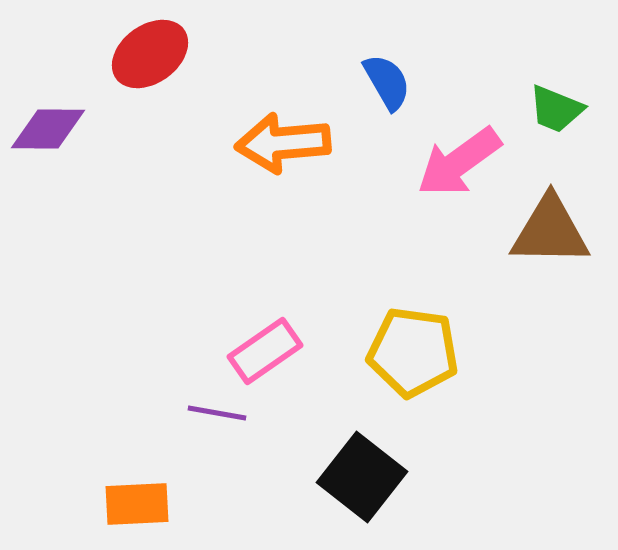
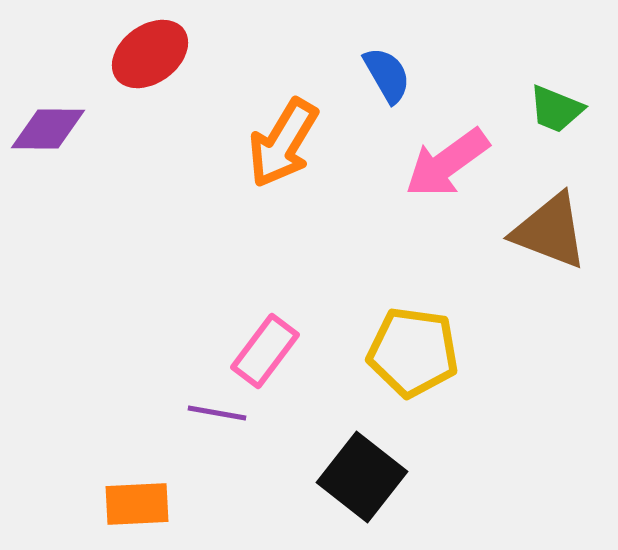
blue semicircle: moved 7 px up
orange arrow: rotated 54 degrees counterclockwise
pink arrow: moved 12 px left, 1 px down
brown triangle: rotated 20 degrees clockwise
pink rectangle: rotated 18 degrees counterclockwise
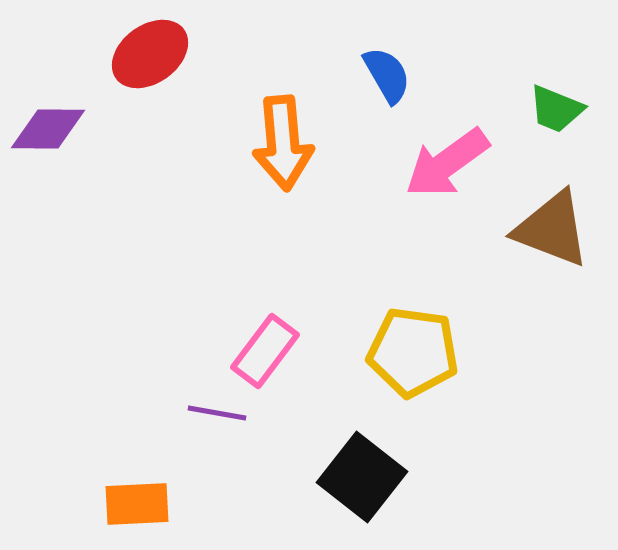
orange arrow: rotated 36 degrees counterclockwise
brown triangle: moved 2 px right, 2 px up
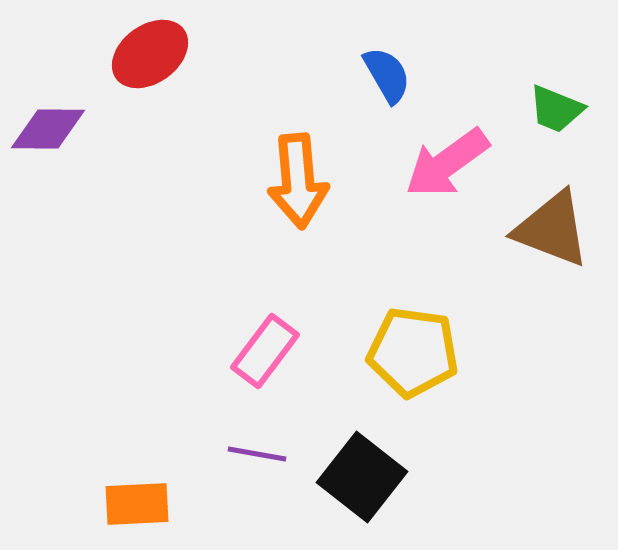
orange arrow: moved 15 px right, 38 px down
purple line: moved 40 px right, 41 px down
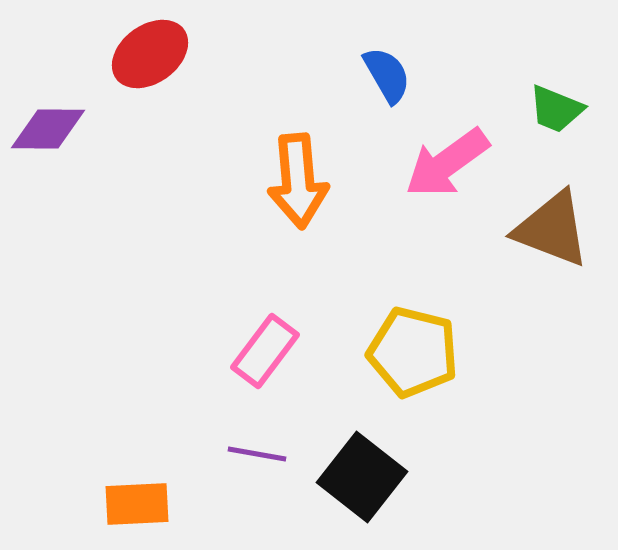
yellow pentagon: rotated 6 degrees clockwise
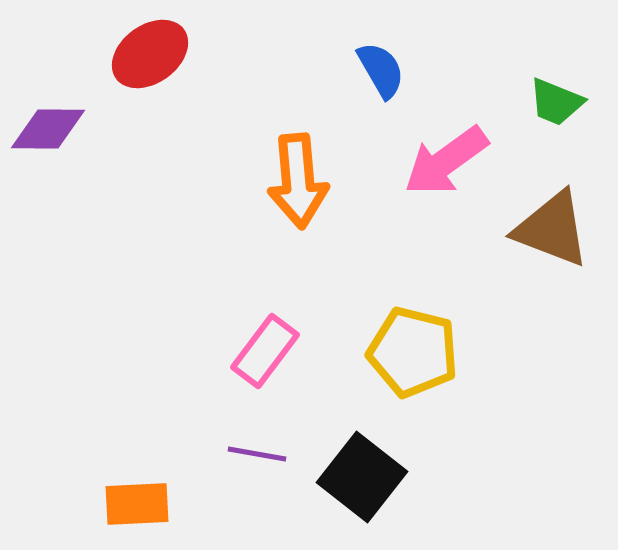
blue semicircle: moved 6 px left, 5 px up
green trapezoid: moved 7 px up
pink arrow: moved 1 px left, 2 px up
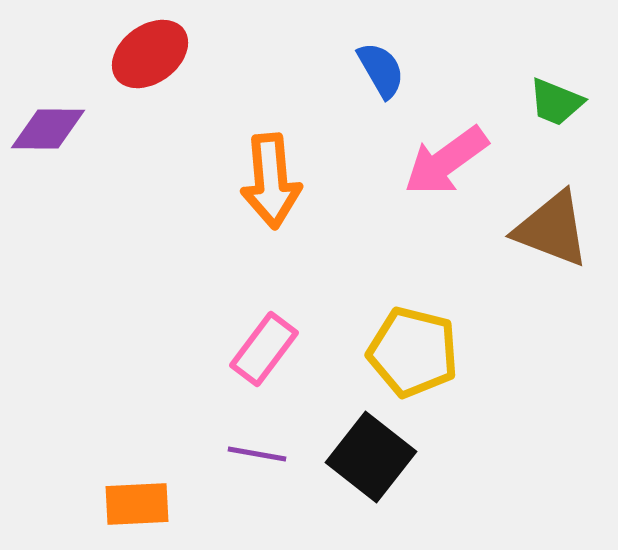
orange arrow: moved 27 px left
pink rectangle: moved 1 px left, 2 px up
black square: moved 9 px right, 20 px up
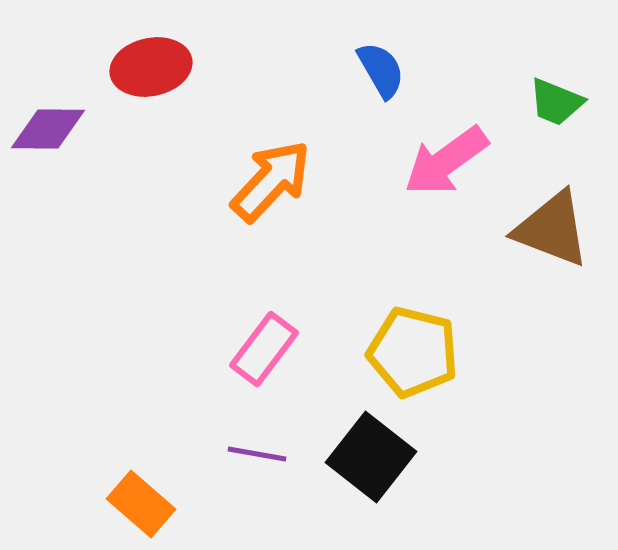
red ellipse: moved 1 px right, 13 px down; rotated 24 degrees clockwise
orange arrow: rotated 132 degrees counterclockwise
orange rectangle: moved 4 px right; rotated 44 degrees clockwise
